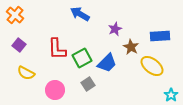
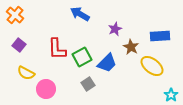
green square: moved 1 px up
pink circle: moved 9 px left, 1 px up
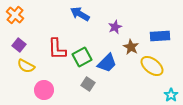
purple star: moved 2 px up
yellow semicircle: moved 7 px up
gray square: rotated 24 degrees counterclockwise
pink circle: moved 2 px left, 1 px down
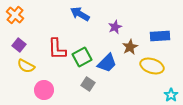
brown star: moved 1 px left; rotated 14 degrees clockwise
yellow ellipse: rotated 20 degrees counterclockwise
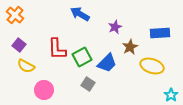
blue rectangle: moved 3 px up
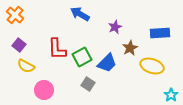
brown star: moved 1 px down
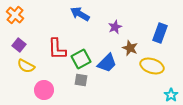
blue rectangle: rotated 66 degrees counterclockwise
brown star: rotated 21 degrees counterclockwise
green square: moved 1 px left, 2 px down
gray square: moved 7 px left, 4 px up; rotated 24 degrees counterclockwise
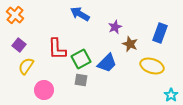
brown star: moved 4 px up
yellow semicircle: rotated 96 degrees clockwise
